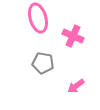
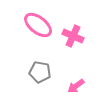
pink ellipse: moved 7 px down; rotated 36 degrees counterclockwise
gray pentagon: moved 3 px left, 9 px down
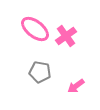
pink ellipse: moved 3 px left, 4 px down
pink cross: moved 7 px left; rotated 30 degrees clockwise
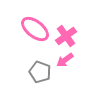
gray pentagon: rotated 10 degrees clockwise
pink arrow: moved 11 px left, 26 px up
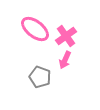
pink arrow: rotated 30 degrees counterclockwise
gray pentagon: moved 5 px down
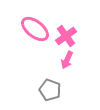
pink arrow: moved 2 px right
gray pentagon: moved 10 px right, 13 px down
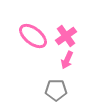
pink ellipse: moved 2 px left, 7 px down
gray pentagon: moved 6 px right; rotated 20 degrees counterclockwise
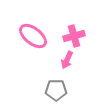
pink cross: moved 8 px right; rotated 20 degrees clockwise
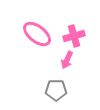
pink ellipse: moved 4 px right, 2 px up
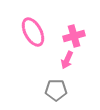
pink ellipse: moved 4 px left, 2 px up; rotated 24 degrees clockwise
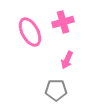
pink ellipse: moved 3 px left
pink cross: moved 11 px left, 14 px up
